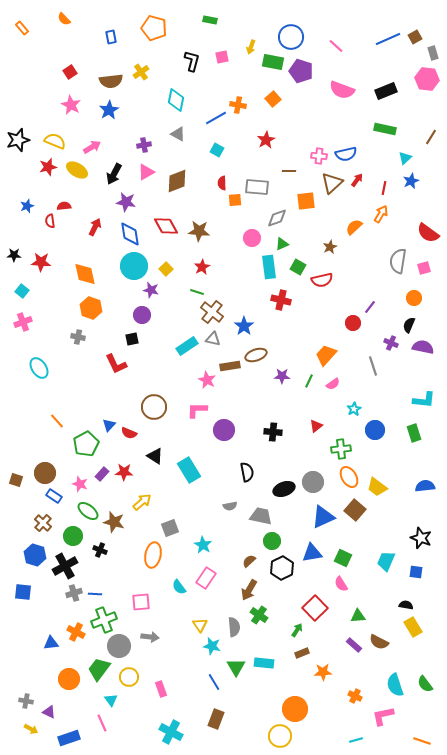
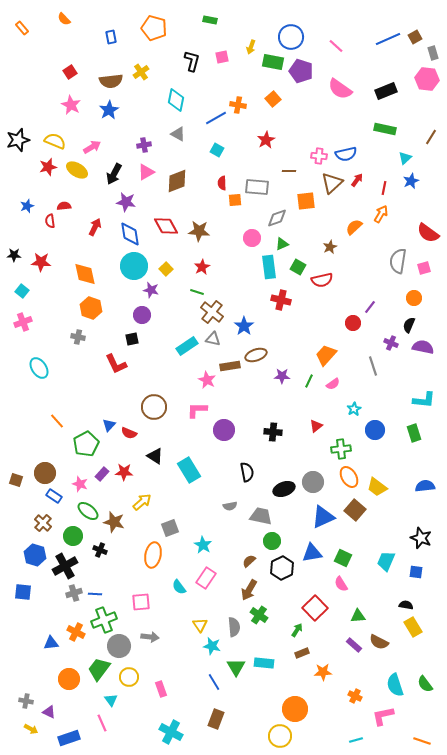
pink semicircle at (342, 90): moved 2 px left, 1 px up; rotated 15 degrees clockwise
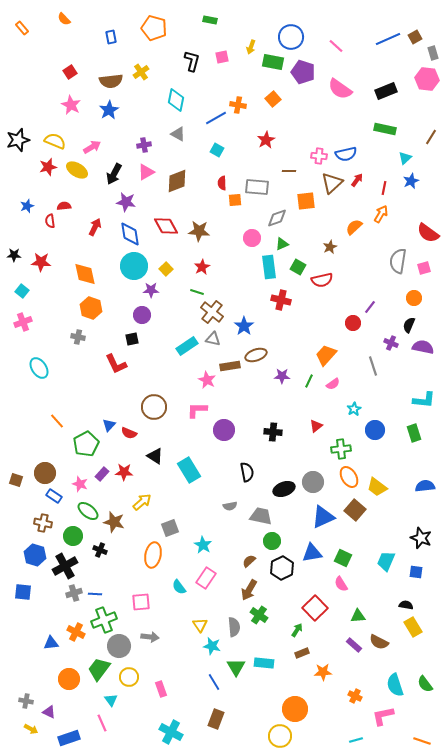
purple pentagon at (301, 71): moved 2 px right, 1 px down
purple star at (151, 290): rotated 14 degrees counterclockwise
brown cross at (43, 523): rotated 30 degrees counterclockwise
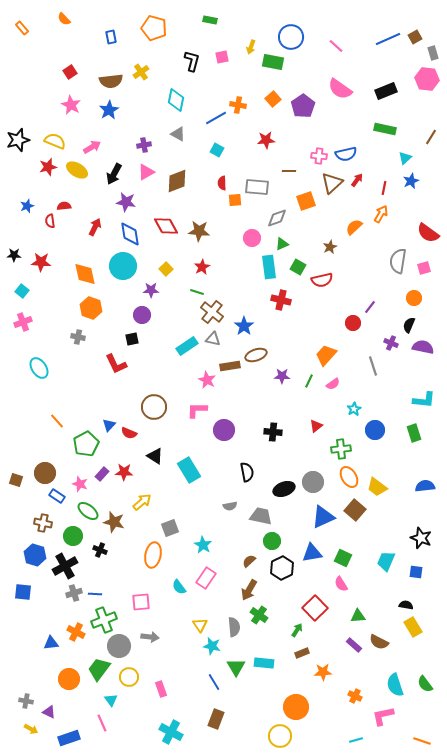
purple pentagon at (303, 72): moved 34 px down; rotated 20 degrees clockwise
red star at (266, 140): rotated 24 degrees clockwise
orange square at (306, 201): rotated 12 degrees counterclockwise
cyan circle at (134, 266): moved 11 px left
blue rectangle at (54, 496): moved 3 px right
orange circle at (295, 709): moved 1 px right, 2 px up
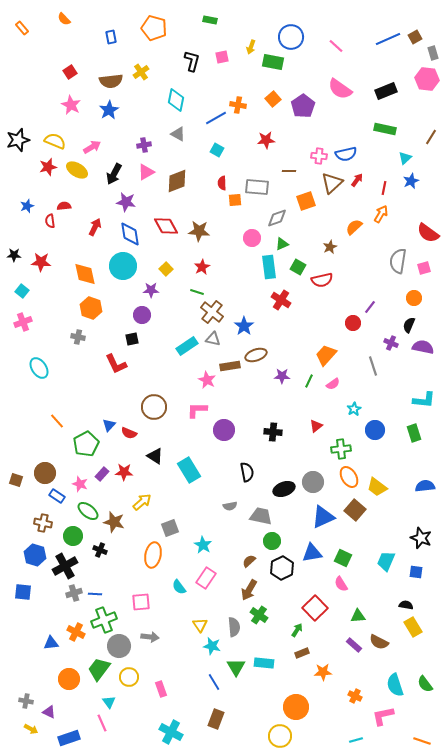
red cross at (281, 300): rotated 18 degrees clockwise
cyan triangle at (111, 700): moved 2 px left, 2 px down
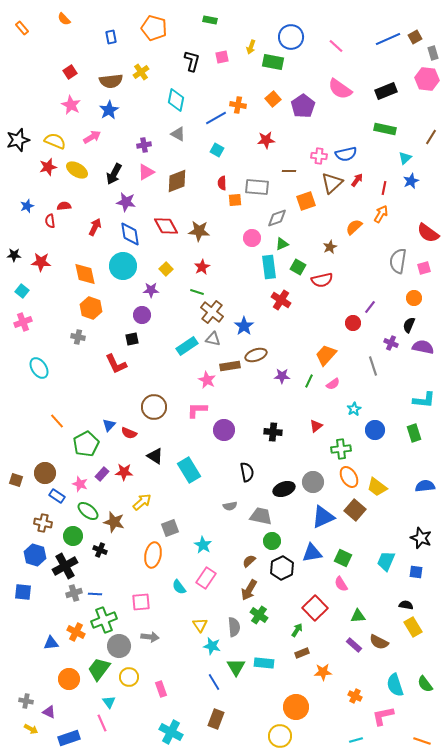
pink arrow at (92, 147): moved 10 px up
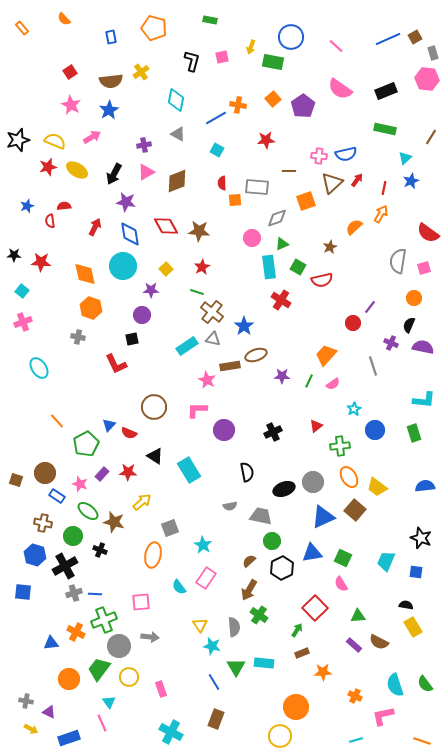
black cross at (273, 432): rotated 30 degrees counterclockwise
green cross at (341, 449): moved 1 px left, 3 px up
red star at (124, 472): moved 4 px right
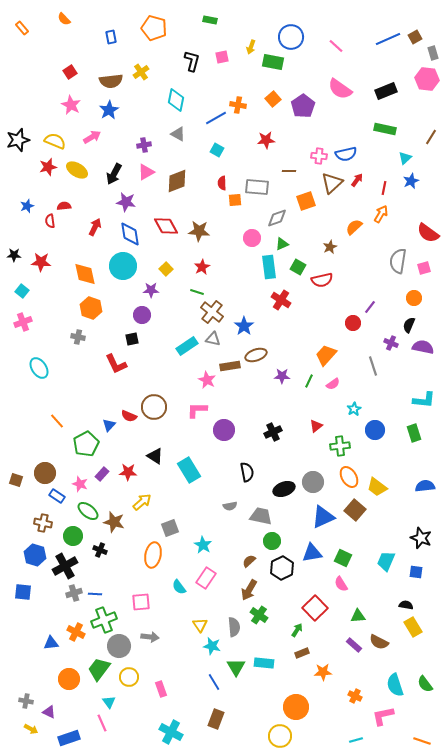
red semicircle at (129, 433): moved 17 px up
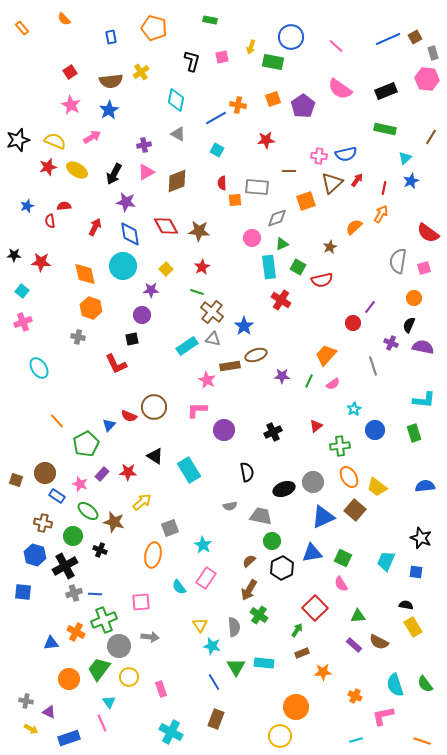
orange square at (273, 99): rotated 21 degrees clockwise
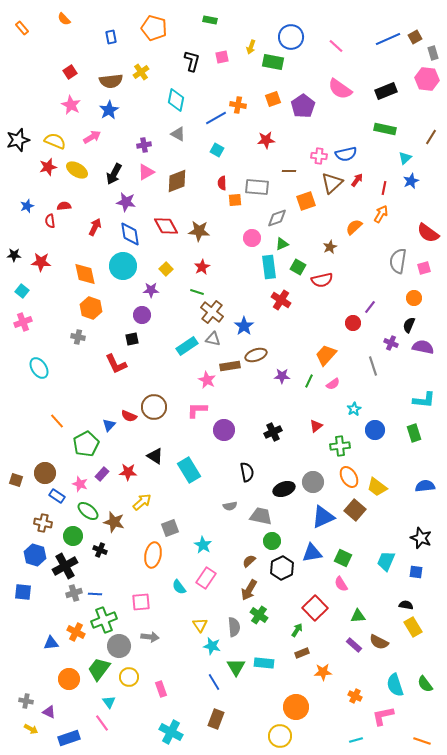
pink line at (102, 723): rotated 12 degrees counterclockwise
